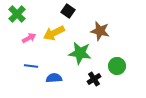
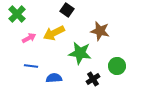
black square: moved 1 px left, 1 px up
black cross: moved 1 px left
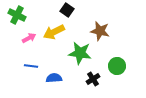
green cross: moved 1 px down; rotated 18 degrees counterclockwise
yellow arrow: moved 1 px up
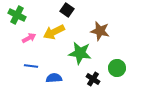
green circle: moved 2 px down
black cross: rotated 24 degrees counterclockwise
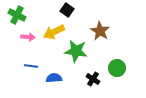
brown star: rotated 18 degrees clockwise
pink arrow: moved 1 px left, 1 px up; rotated 32 degrees clockwise
green star: moved 4 px left, 2 px up
